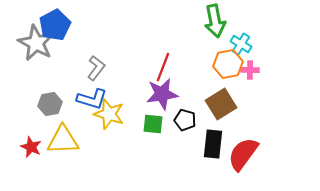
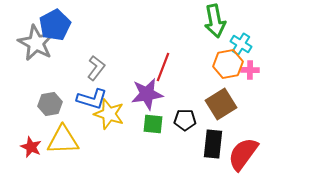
purple star: moved 15 px left
black pentagon: rotated 15 degrees counterclockwise
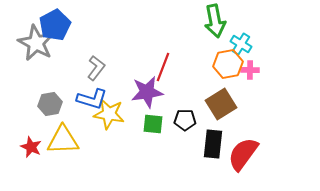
purple star: moved 2 px up
yellow star: rotated 8 degrees counterclockwise
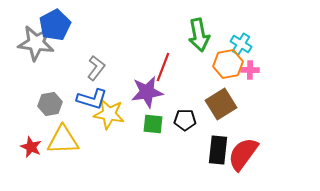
green arrow: moved 16 px left, 14 px down
gray star: rotated 21 degrees counterclockwise
black rectangle: moved 5 px right, 6 px down
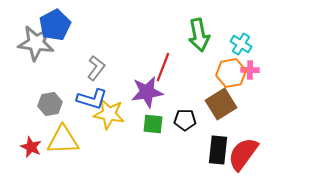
orange hexagon: moved 3 px right, 9 px down
